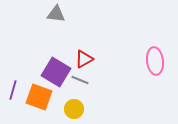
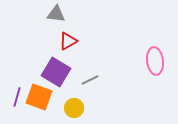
red triangle: moved 16 px left, 18 px up
gray line: moved 10 px right; rotated 48 degrees counterclockwise
purple line: moved 4 px right, 7 px down
yellow circle: moved 1 px up
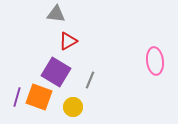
gray line: rotated 42 degrees counterclockwise
yellow circle: moved 1 px left, 1 px up
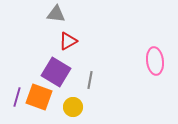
gray line: rotated 12 degrees counterclockwise
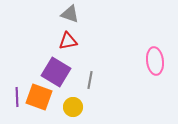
gray triangle: moved 14 px right; rotated 12 degrees clockwise
red triangle: rotated 18 degrees clockwise
purple line: rotated 18 degrees counterclockwise
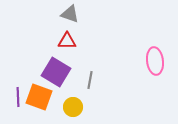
red triangle: moved 1 px left; rotated 12 degrees clockwise
purple line: moved 1 px right
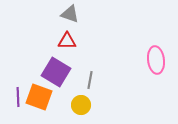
pink ellipse: moved 1 px right, 1 px up
yellow circle: moved 8 px right, 2 px up
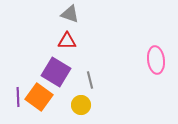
gray line: rotated 24 degrees counterclockwise
orange square: rotated 16 degrees clockwise
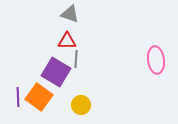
gray line: moved 14 px left, 21 px up; rotated 18 degrees clockwise
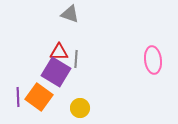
red triangle: moved 8 px left, 11 px down
pink ellipse: moved 3 px left
yellow circle: moved 1 px left, 3 px down
